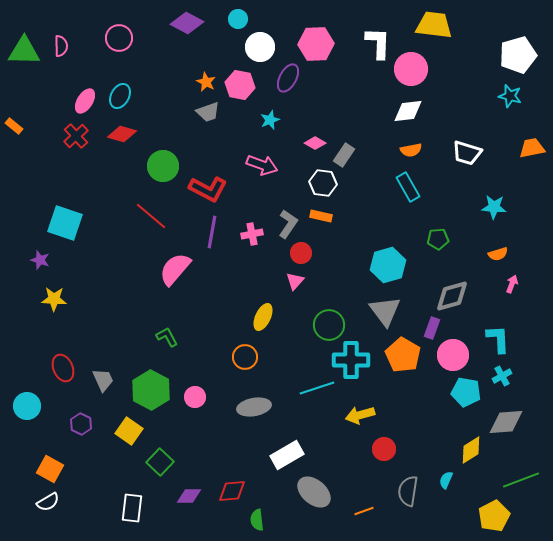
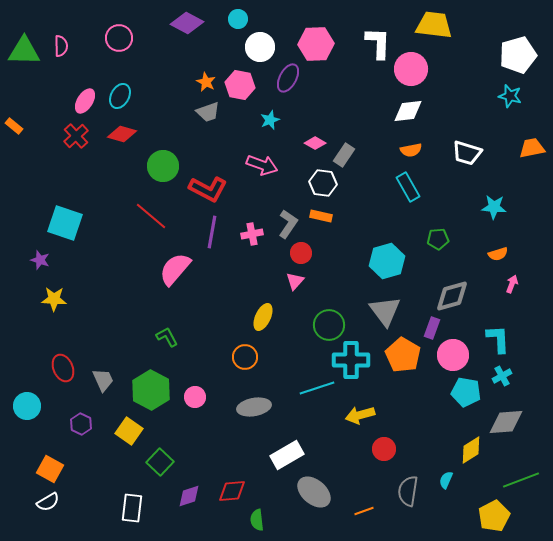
cyan hexagon at (388, 265): moved 1 px left, 4 px up
purple diamond at (189, 496): rotated 20 degrees counterclockwise
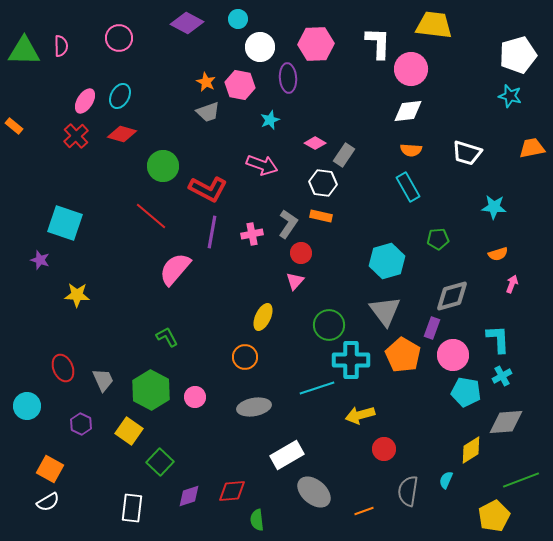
purple ellipse at (288, 78): rotated 32 degrees counterclockwise
orange semicircle at (411, 150): rotated 15 degrees clockwise
yellow star at (54, 299): moved 23 px right, 4 px up
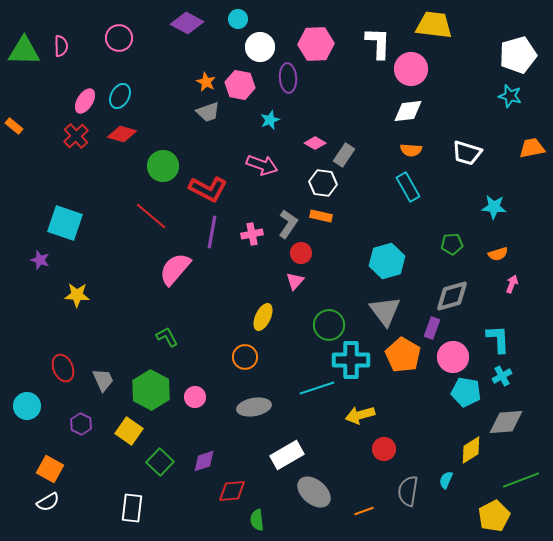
green pentagon at (438, 239): moved 14 px right, 5 px down
pink circle at (453, 355): moved 2 px down
purple diamond at (189, 496): moved 15 px right, 35 px up
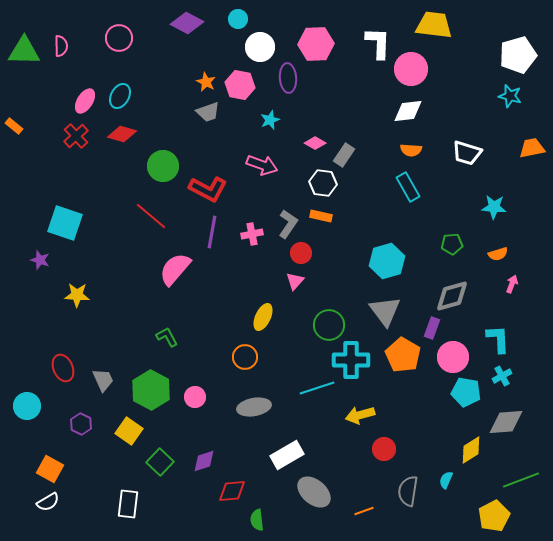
white rectangle at (132, 508): moved 4 px left, 4 px up
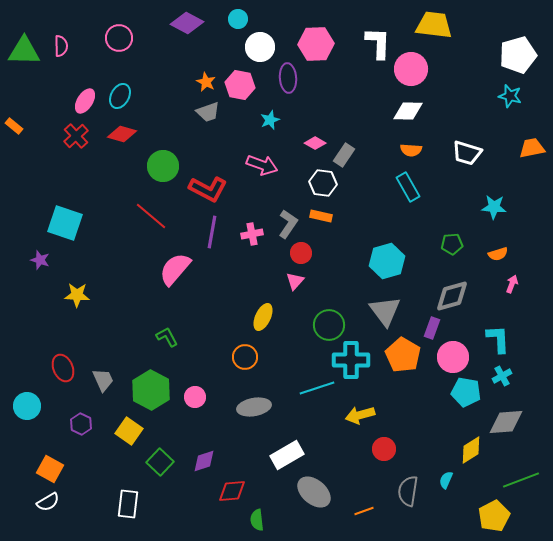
white diamond at (408, 111): rotated 8 degrees clockwise
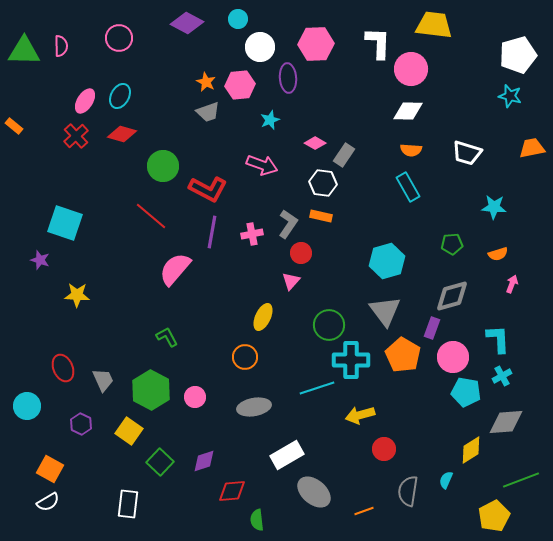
pink hexagon at (240, 85): rotated 16 degrees counterclockwise
pink triangle at (295, 281): moved 4 px left
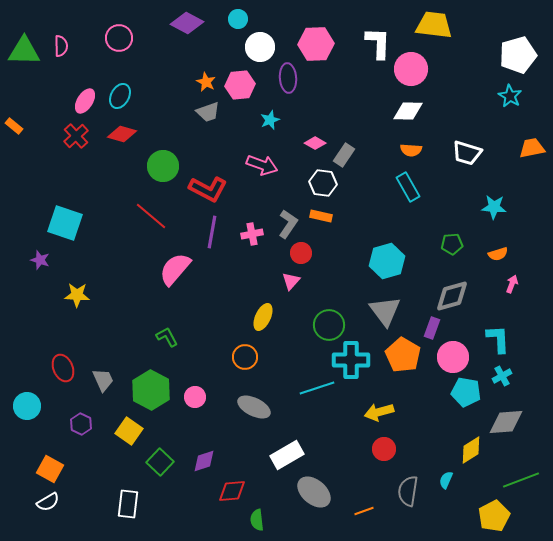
cyan star at (510, 96): rotated 15 degrees clockwise
gray ellipse at (254, 407): rotated 36 degrees clockwise
yellow arrow at (360, 415): moved 19 px right, 3 px up
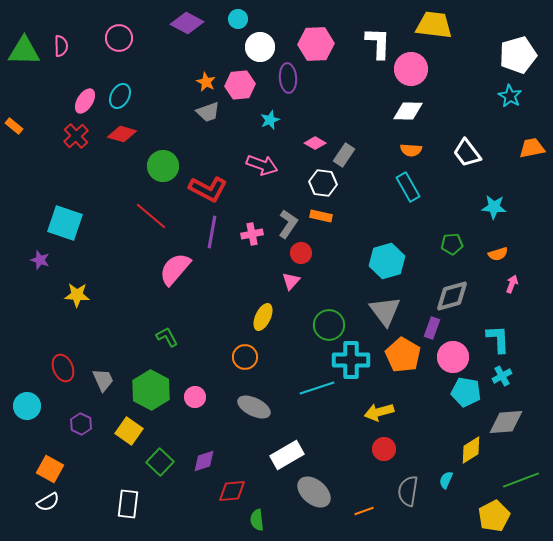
white trapezoid at (467, 153): rotated 36 degrees clockwise
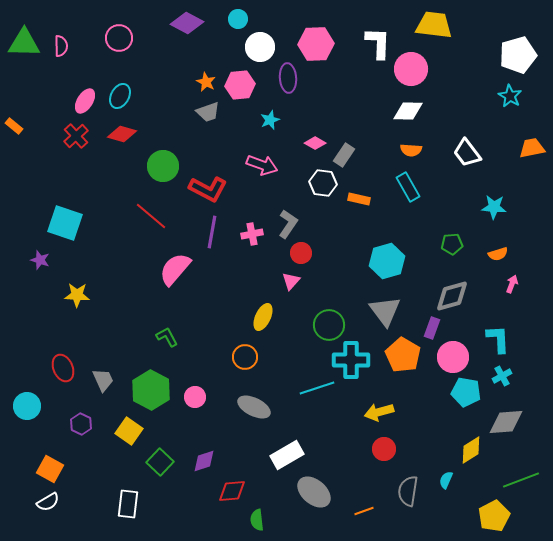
green triangle at (24, 51): moved 8 px up
orange rectangle at (321, 216): moved 38 px right, 17 px up
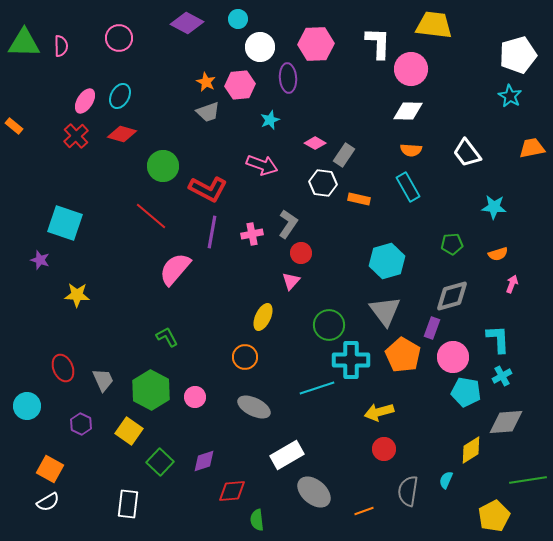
green line at (521, 480): moved 7 px right; rotated 12 degrees clockwise
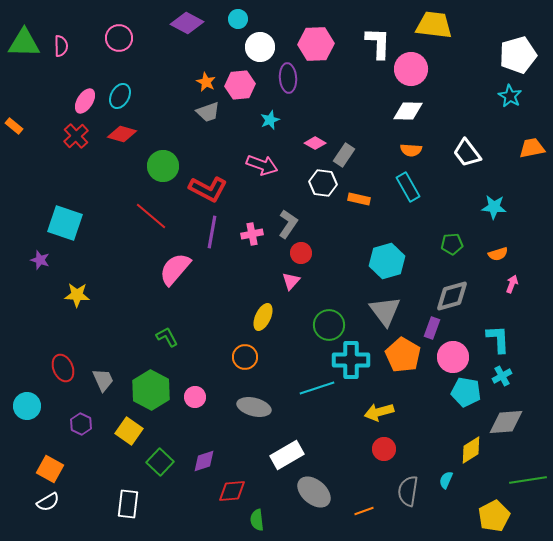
gray ellipse at (254, 407): rotated 12 degrees counterclockwise
